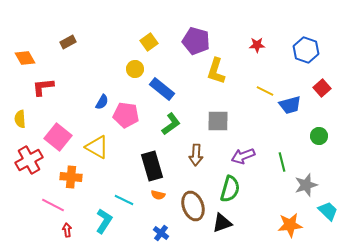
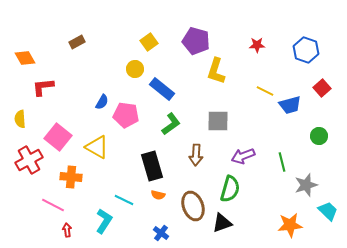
brown rectangle: moved 9 px right
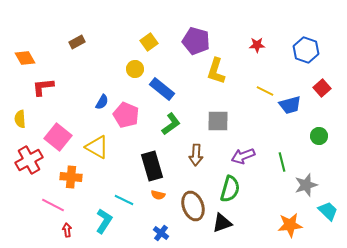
pink pentagon: rotated 15 degrees clockwise
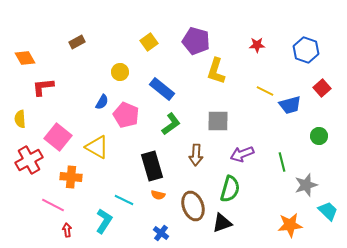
yellow circle: moved 15 px left, 3 px down
purple arrow: moved 1 px left, 2 px up
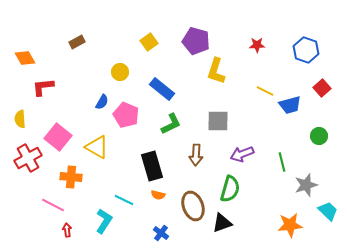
green L-shape: rotated 10 degrees clockwise
red cross: moved 1 px left, 2 px up
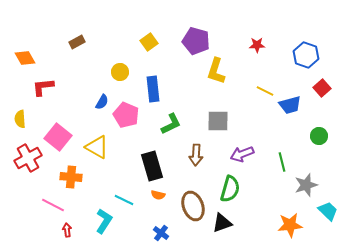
blue hexagon: moved 5 px down
blue rectangle: moved 9 px left; rotated 45 degrees clockwise
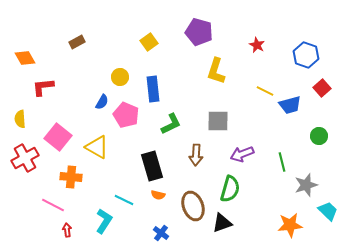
purple pentagon: moved 3 px right, 9 px up
red star: rotated 28 degrees clockwise
yellow circle: moved 5 px down
red cross: moved 3 px left
